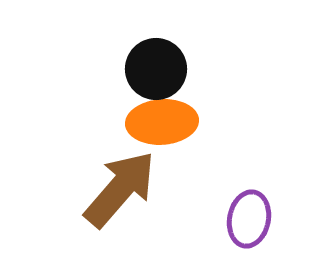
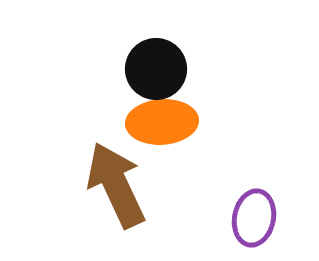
brown arrow: moved 4 px left, 4 px up; rotated 66 degrees counterclockwise
purple ellipse: moved 5 px right, 1 px up
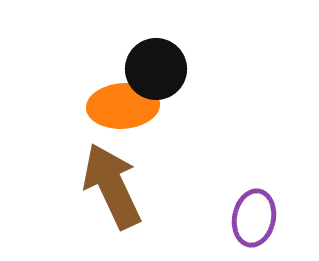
orange ellipse: moved 39 px left, 16 px up
brown arrow: moved 4 px left, 1 px down
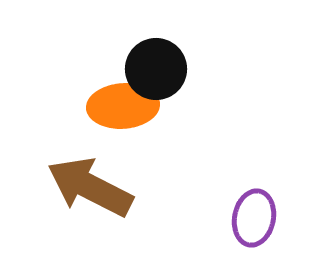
brown arrow: moved 22 px left, 1 px down; rotated 38 degrees counterclockwise
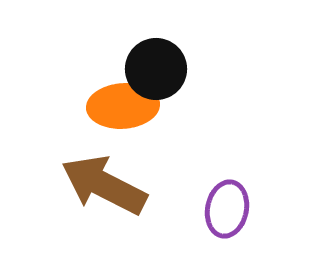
brown arrow: moved 14 px right, 2 px up
purple ellipse: moved 27 px left, 9 px up
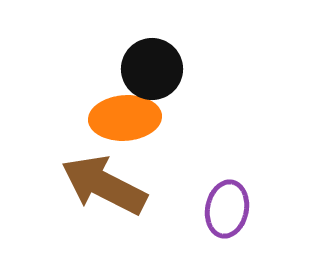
black circle: moved 4 px left
orange ellipse: moved 2 px right, 12 px down
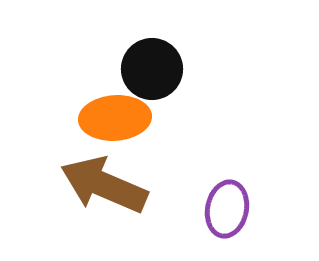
orange ellipse: moved 10 px left
brown arrow: rotated 4 degrees counterclockwise
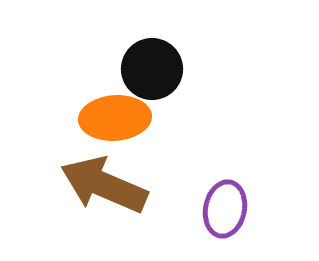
purple ellipse: moved 2 px left
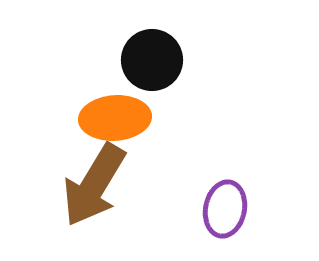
black circle: moved 9 px up
brown arrow: moved 10 px left; rotated 82 degrees counterclockwise
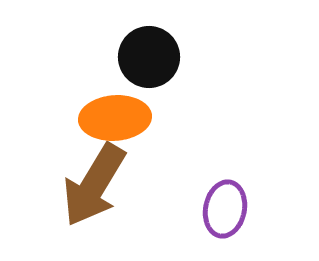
black circle: moved 3 px left, 3 px up
